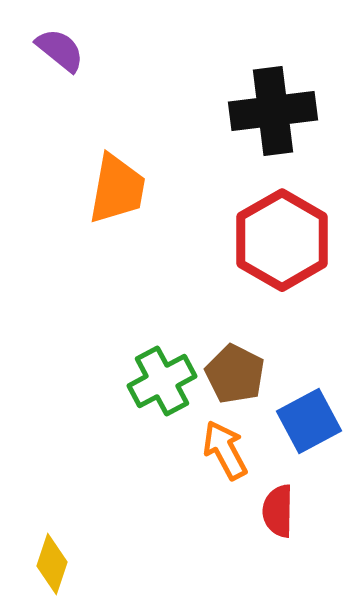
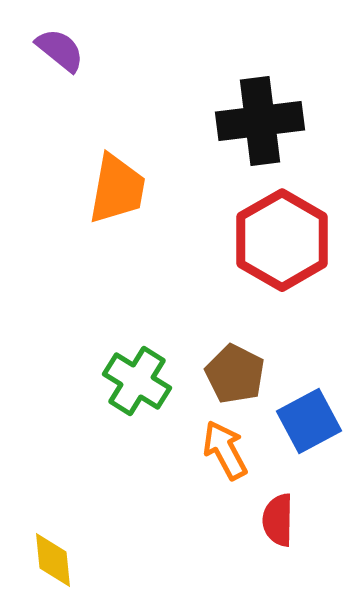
black cross: moved 13 px left, 10 px down
green cross: moved 25 px left; rotated 30 degrees counterclockwise
red semicircle: moved 9 px down
yellow diamond: moved 1 px right, 4 px up; rotated 24 degrees counterclockwise
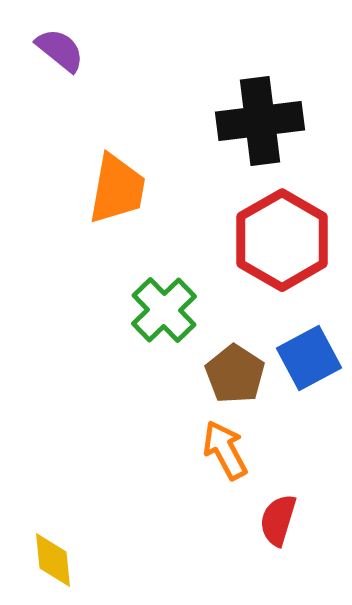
brown pentagon: rotated 6 degrees clockwise
green cross: moved 27 px right, 71 px up; rotated 14 degrees clockwise
blue square: moved 63 px up
red semicircle: rotated 16 degrees clockwise
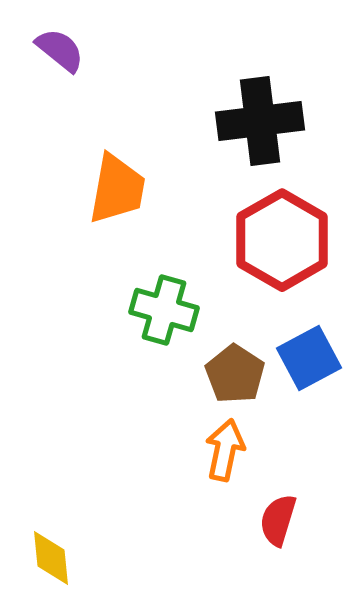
green cross: rotated 30 degrees counterclockwise
orange arrow: rotated 40 degrees clockwise
yellow diamond: moved 2 px left, 2 px up
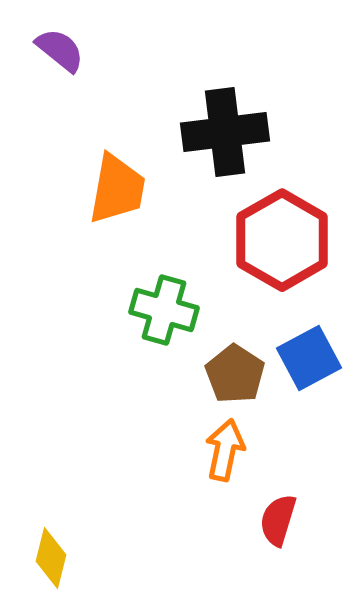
black cross: moved 35 px left, 11 px down
yellow diamond: rotated 20 degrees clockwise
